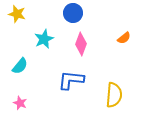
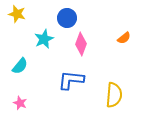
blue circle: moved 6 px left, 5 px down
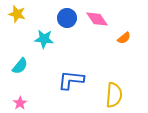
cyan star: rotated 30 degrees clockwise
pink diamond: moved 16 px right, 25 px up; rotated 55 degrees counterclockwise
pink star: rotated 16 degrees clockwise
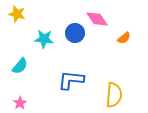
blue circle: moved 8 px right, 15 px down
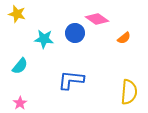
pink diamond: rotated 20 degrees counterclockwise
yellow semicircle: moved 15 px right, 3 px up
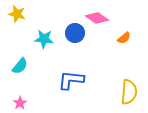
pink diamond: moved 1 px up
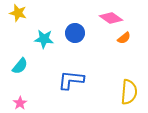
yellow star: moved 1 px right, 1 px up
pink diamond: moved 14 px right
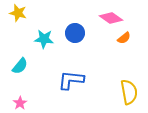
yellow semicircle: rotated 15 degrees counterclockwise
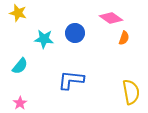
orange semicircle: rotated 32 degrees counterclockwise
yellow semicircle: moved 2 px right
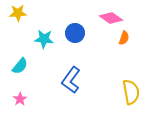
yellow star: rotated 18 degrees counterclockwise
blue L-shape: rotated 60 degrees counterclockwise
pink star: moved 4 px up
